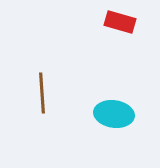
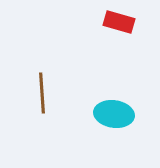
red rectangle: moved 1 px left
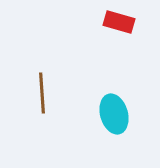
cyan ellipse: rotated 66 degrees clockwise
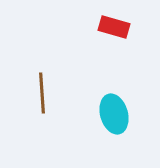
red rectangle: moved 5 px left, 5 px down
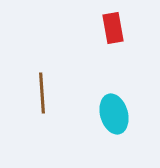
red rectangle: moved 1 px left, 1 px down; rotated 64 degrees clockwise
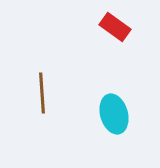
red rectangle: moved 2 px right, 1 px up; rotated 44 degrees counterclockwise
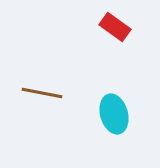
brown line: rotated 75 degrees counterclockwise
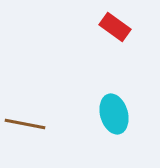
brown line: moved 17 px left, 31 px down
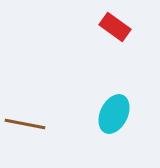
cyan ellipse: rotated 42 degrees clockwise
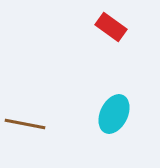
red rectangle: moved 4 px left
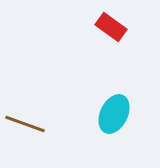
brown line: rotated 9 degrees clockwise
